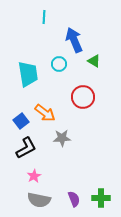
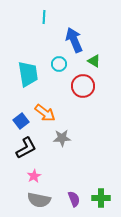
red circle: moved 11 px up
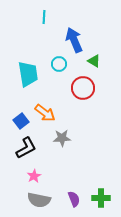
red circle: moved 2 px down
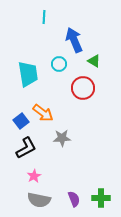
orange arrow: moved 2 px left
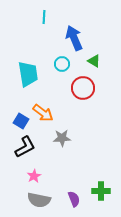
blue arrow: moved 2 px up
cyan circle: moved 3 px right
blue square: rotated 21 degrees counterclockwise
black L-shape: moved 1 px left, 1 px up
green cross: moved 7 px up
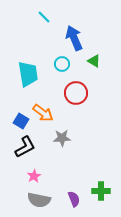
cyan line: rotated 48 degrees counterclockwise
red circle: moved 7 px left, 5 px down
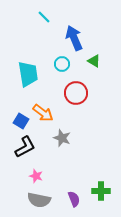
gray star: rotated 24 degrees clockwise
pink star: moved 2 px right; rotated 24 degrees counterclockwise
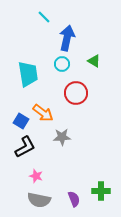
blue arrow: moved 7 px left; rotated 35 degrees clockwise
gray star: moved 1 px up; rotated 24 degrees counterclockwise
